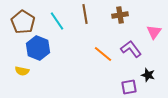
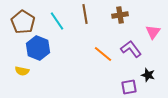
pink triangle: moved 1 px left
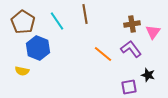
brown cross: moved 12 px right, 9 px down
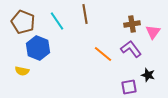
brown pentagon: rotated 10 degrees counterclockwise
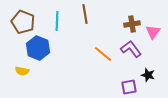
cyan line: rotated 36 degrees clockwise
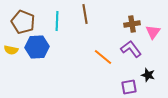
blue hexagon: moved 1 px left, 1 px up; rotated 25 degrees counterclockwise
orange line: moved 3 px down
yellow semicircle: moved 11 px left, 21 px up
